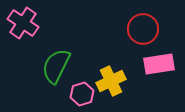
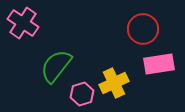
green semicircle: rotated 12 degrees clockwise
yellow cross: moved 3 px right, 2 px down
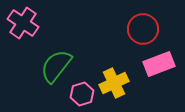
pink rectangle: rotated 12 degrees counterclockwise
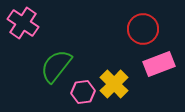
yellow cross: moved 1 px down; rotated 20 degrees counterclockwise
pink hexagon: moved 1 px right, 2 px up; rotated 10 degrees clockwise
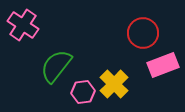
pink cross: moved 2 px down
red circle: moved 4 px down
pink rectangle: moved 4 px right, 1 px down
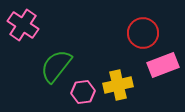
yellow cross: moved 4 px right, 1 px down; rotated 32 degrees clockwise
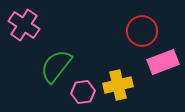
pink cross: moved 1 px right
red circle: moved 1 px left, 2 px up
pink rectangle: moved 3 px up
